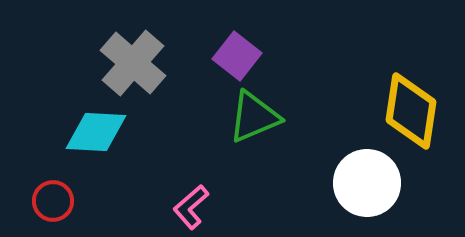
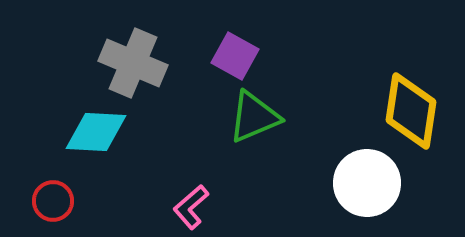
purple square: moved 2 px left; rotated 9 degrees counterclockwise
gray cross: rotated 18 degrees counterclockwise
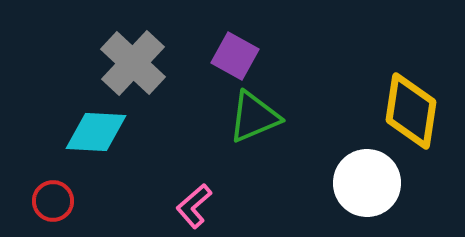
gray cross: rotated 20 degrees clockwise
pink L-shape: moved 3 px right, 1 px up
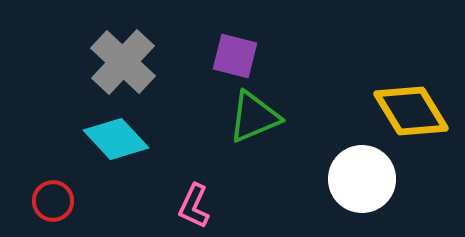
purple square: rotated 15 degrees counterclockwise
gray cross: moved 10 px left, 1 px up
yellow diamond: rotated 40 degrees counterclockwise
cyan diamond: moved 20 px right, 7 px down; rotated 44 degrees clockwise
white circle: moved 5 px left, 4 px up
pink L-shape: rotated 24 degrees counterclockwise
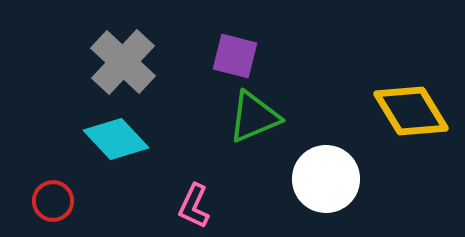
white circle: moved 36 px left
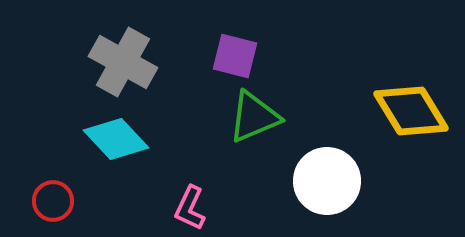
gray cross: rotated 14 degrees counterclockwise
white circle: moved 1 px right, 2 px down
pink L-shape: moved 4 px left, 2 px down
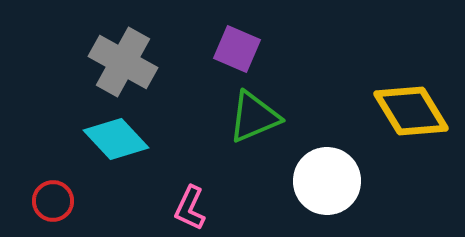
purple square: moved 2 px right, 7 px up; rotated 9 degrees clockwise
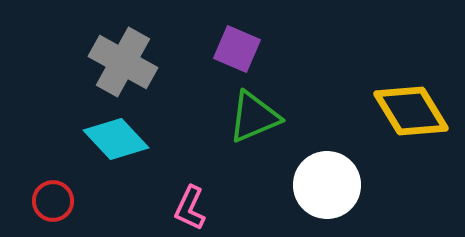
white circle: moved 4 px down
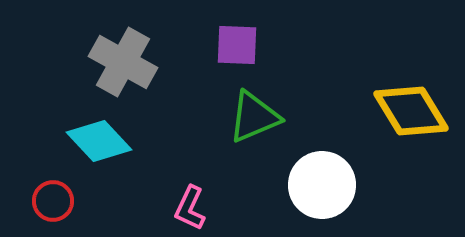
purple square: moved 4 px up; rotated 21 degrees counterclockwise
cyan diamond: moved 17 px left, 2 px down
white circle: moved 5 px left
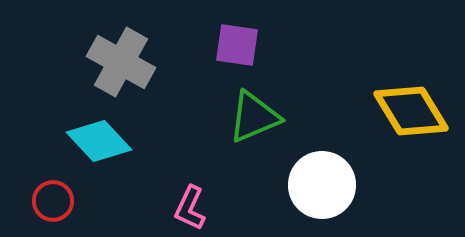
purple square: rotated 6 degrees clockwise
gray cross: moved 2 px left
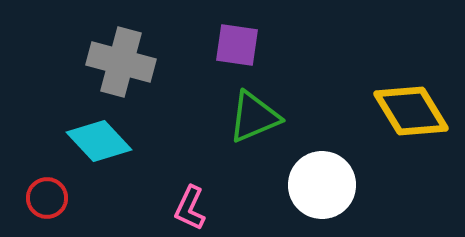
gray cross: rotated 14 degrees counterclockwise
red circle: moved 6 px left, 3 px up
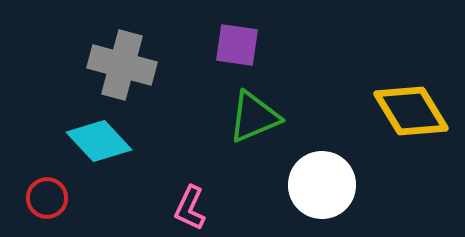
gray cross: moved 1 px right, 3 px down
